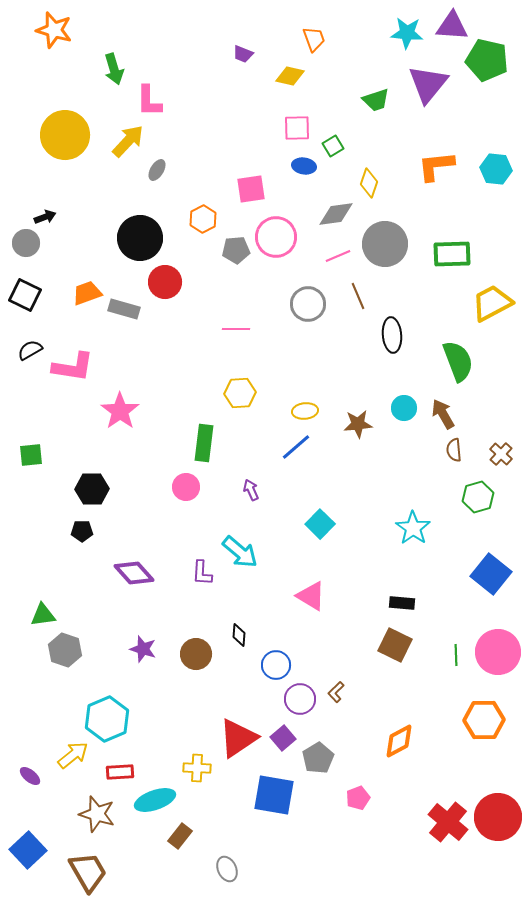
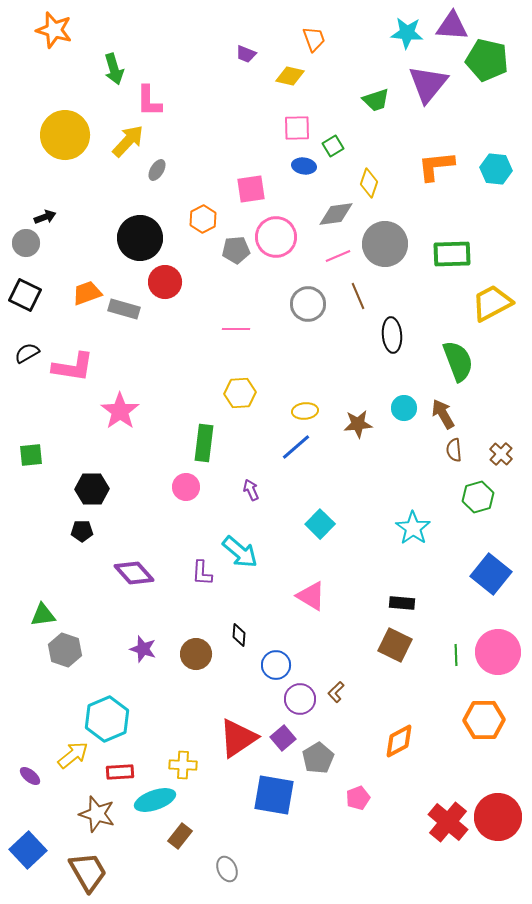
purple trapezoid at (243, 54): moved 3 px right
black semicircle at (30, 350): moved 3 px left, 3 px down
yellow cross at (197, 768): moved 14 px left, 3 px up
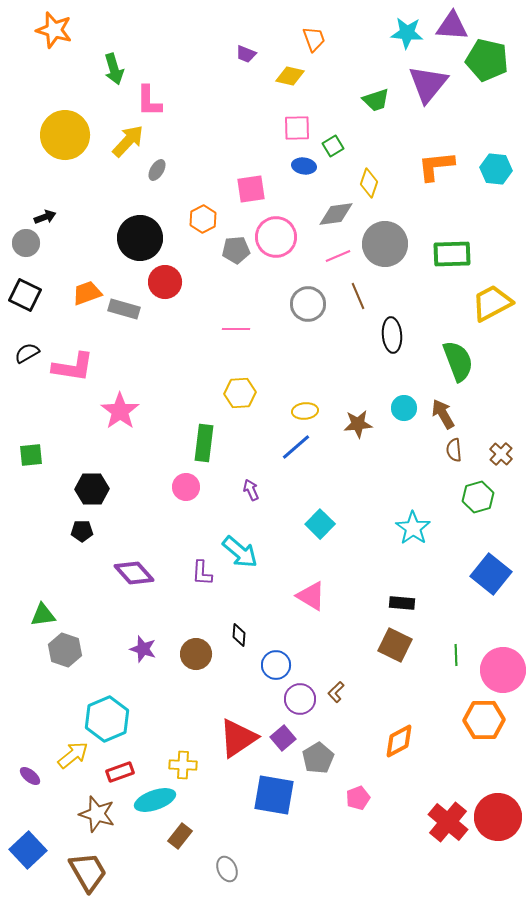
pink circle at (498, 652): moved 5 px right, 18 px down
red rectangle at (120, 772): rotated 16 degrees counterclockwise
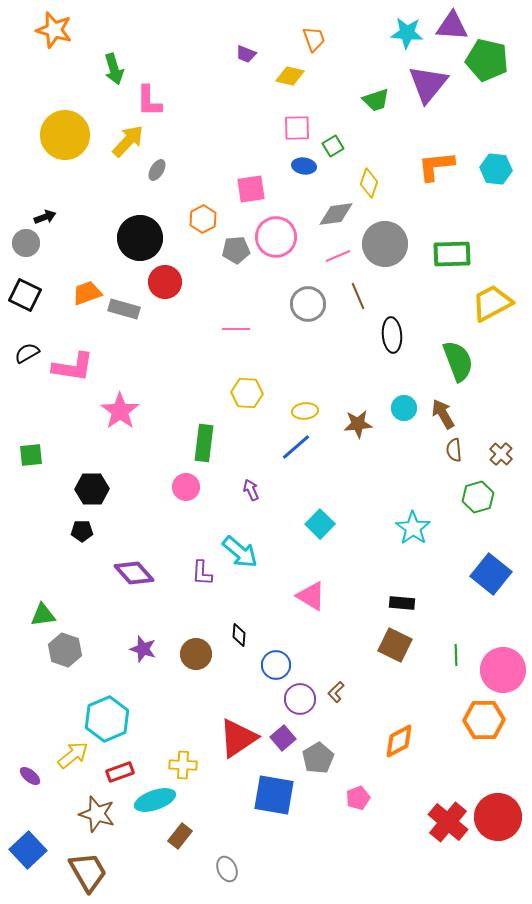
yellow hexagon at (240, 393): moved 7 px right; rotated 8 degrees clockwise
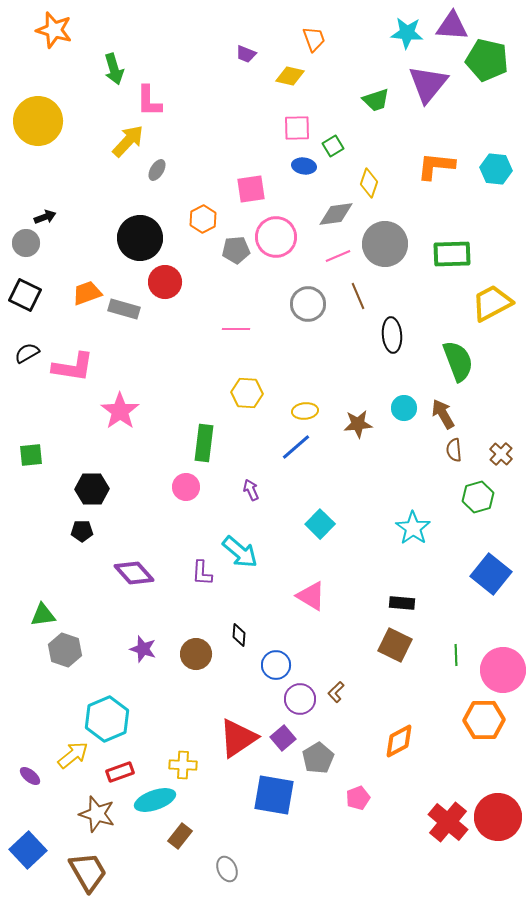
yellow circle at (65, 135): moved 27 px left, 14 px up
orange L-shape at (436, 166): rotated 12 degrees clockwise
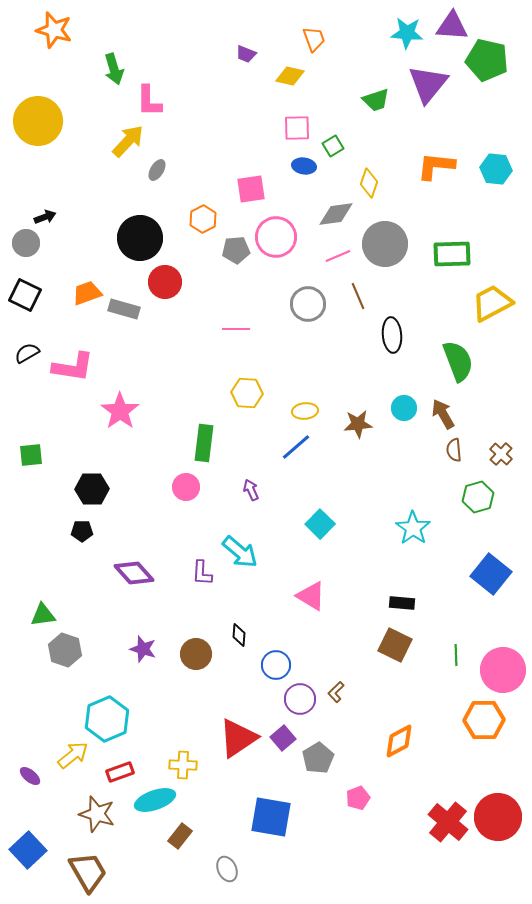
blue square at (274, 795): moved 3 px left, 22 px down
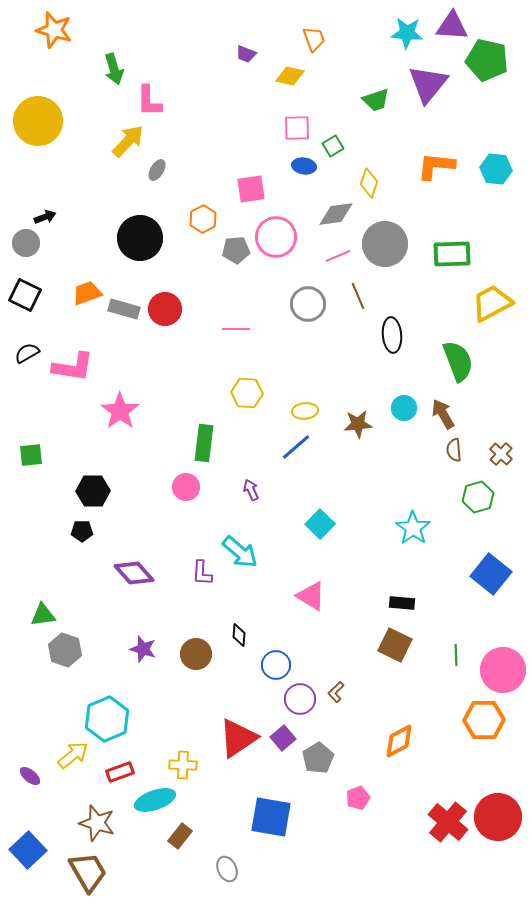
red circle at (165, 282): moved 27 px down
black hexagon at (92, 489): moved 1 px right, 2 px down
brown star at (97, 814): moved 9 px down
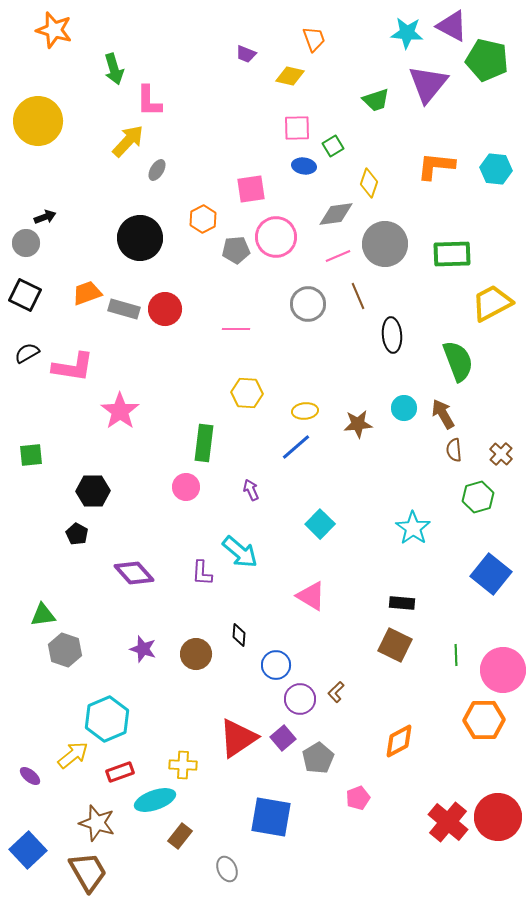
purple triangle at (452, 26): rotated 24 degrees clockwise
black pentagon at (82, 531): moved 5 px left, 3 px down; rotated 30 degrees clockwise
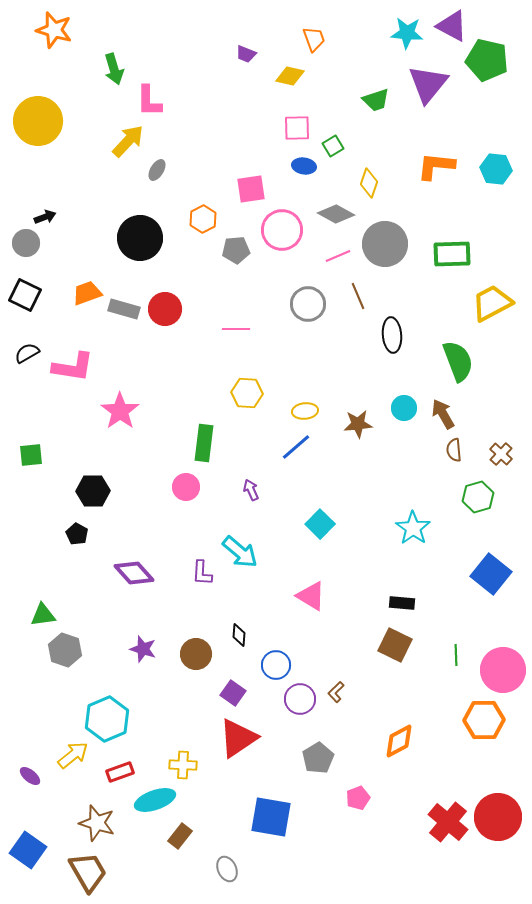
gray diamond at (336, 214): rotated 36 degrees clockwise
pink circle at (276, 237): moved 6 px right, 7 px up
purple square at (283, 738): moved 50 px left, 45 px up; rotated 15 degrees counterclockwise
blue square at (28, 850): rotated 12 degrees counterclockwise
